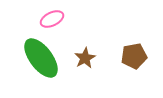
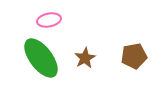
pink ellipse: moved 3 px left, 1 px down; rotated 15 degrees clockwise
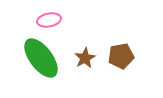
brown pentagon: moved 13 px left
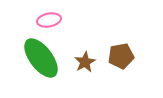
brown star: moved 4 px down
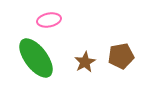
green ellipse: moved 5 px left
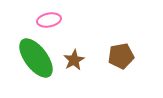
brown star: moved 11 px left, 2 px up
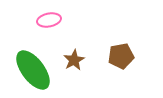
green ellipse: moved 3 px left, 12 px down
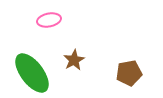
brown pentagon: moved 8 px right, 17 px down
green ellipse: moved 1 px left, 3 px down
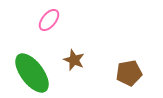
pink ellipse: rotated 40 degrees counterclockwise
brown star: rotated 20 degrees counterclockwise
